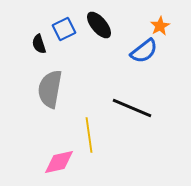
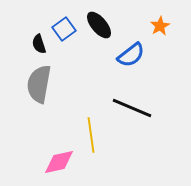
blue square: rotated 10 degrees counterclockwise
blue semicircle: moved 13 px left, 4 px down
gray semicircle: moved 11 px left, 5 px up
yellow line: moved 2 px right
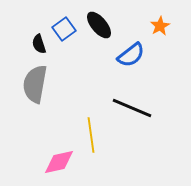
gray semicircle: moved 4 px left
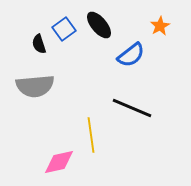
gray semicircle: moved 2 px down; rotated 105 degrees counterclockwise
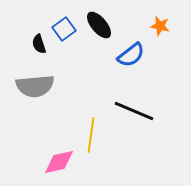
orange star: rotated 30 degrees counterclockwise
black line: moved 2 px right, 3 px down
yellow line: rotated 16 degrees clockwise
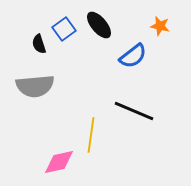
blue semicircle: moved 2 px right, 1 px down
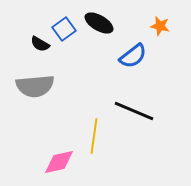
black ellipse: moved 2 px up; rotated 20 degrees counterclockwise
black semicircle: moved 1 px right; rotated 42 degrees counterclockwise
yellow line: moved 3 px right, 1 px down
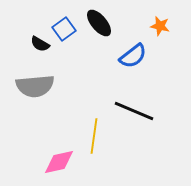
black ellipse: rotated 20 degrees clockwise
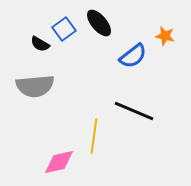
orange star: moved 5 px right, 10 px down
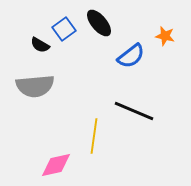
black semicircle: moved 1 px down
blue semicircle: moved 2 px left
pink diamond: moved 3 px left, 3 px down
